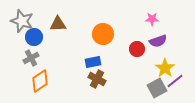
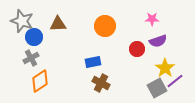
orange circle: moved 2 px right, 8 px up
brown cross: moved 4 px right, 4 px down
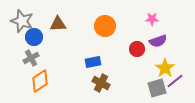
gray square: rotated 12 degrees clockwise
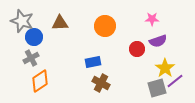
brown triangle: moved 2 px right, 1 px up
